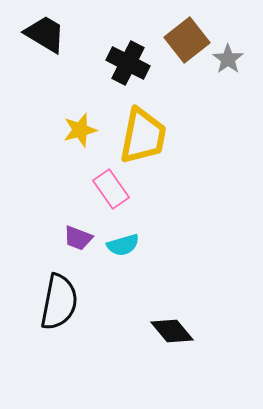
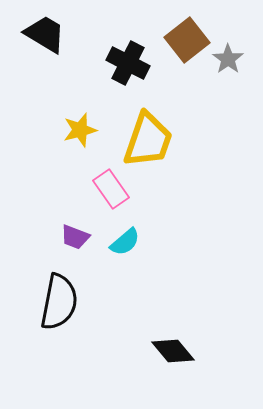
yellow trapezoid: moved 5 px right, 4 px down; rotated 8 degrees clockwise
purple trapezoid: moved 3 px left, 1 px up
cyan semicircle: moved 2 px right, 3 px up; rotated 24 degrees counterclockwise
black diamond: moved 1 px right, 20 px down
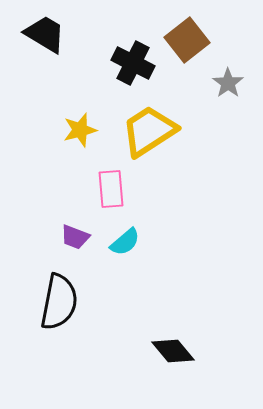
gray star: moved 24 px down
black cross: moved 5 px right
yellow trapezoid: moved 1 px right, 9 px up; rotated 142 degrees counterclockwise
pink rectangle: rotated 30 degrees clockwise
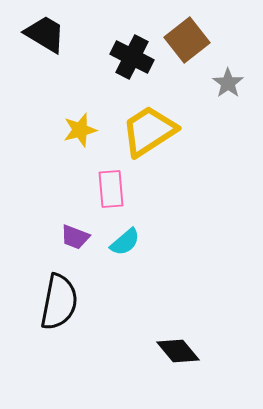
black cross: moved 1 px left, 6 px up
black diamond: moved 5 px right
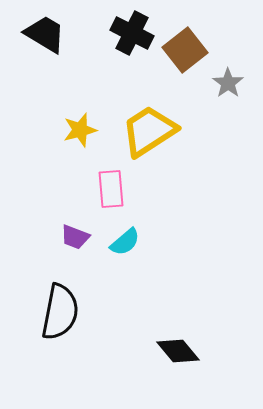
brown square: moved 2 px left, 10 px down
black cross: moved 24 px up
black semicircle: moved 1 px right, 10 px down
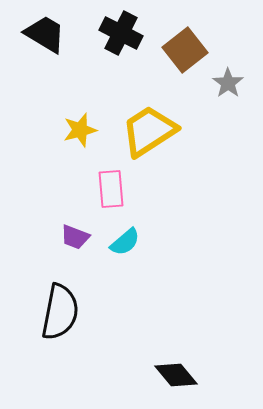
black cross: moved 11 px left
black diamond: moved 2 px left, 24 px down
